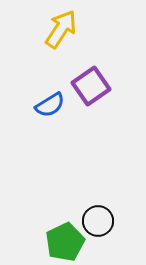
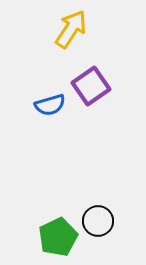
yellow arrow: moved 10 px right
blue semicircle: rotated 16 degrees clockwise
green pentagon: moved 7 px left, 5 px up
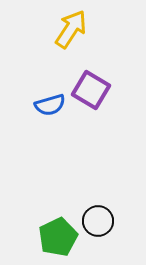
purple square: moved 4 px down; rotated 24 degrees counterclockwise
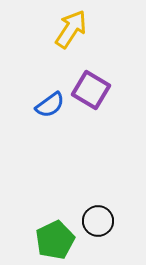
blue semicircle: rotated 20 degrees counterclockwise
green pentagon: moved 3 px left, 3 px down
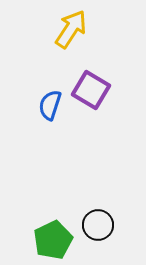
blue semicircle: rotated 144 degrees clockwise
black circle: moved 4 px down
green pentagon: moved 2 px left
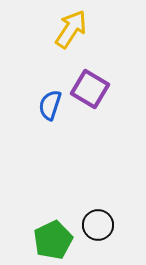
purple square: moved 1 px left, 1 px up
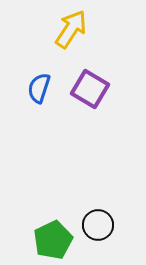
blue semicircle: moved 11 px left, 17 px up
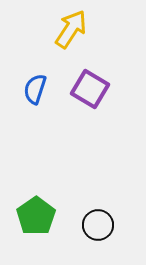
blue semicircle: moved 4 px left, 1 px down
green pentagon: moved 17 px left, 24 px up; rotated 9 degrees counterclockwise
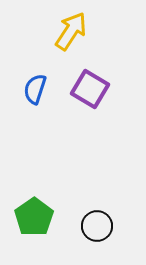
yellow arrow: moved 2 px down
green pentagon: moved 2 px left, 1 px down
black circle: moved 1 px left, 1 px down
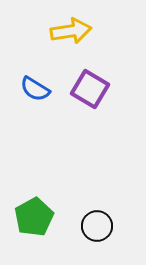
yellow arrow: rotated 48 degrees clockwise
blue semicircle: rotated 76 degrees counterclockwise
green pentagon: rotated 6 degrees clockwise
